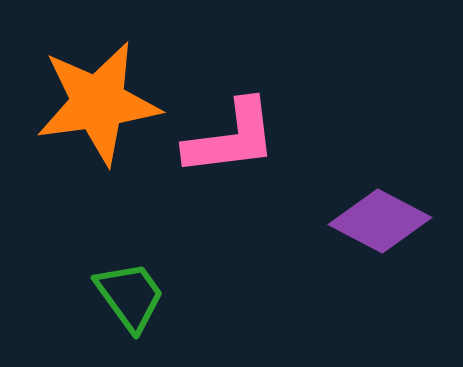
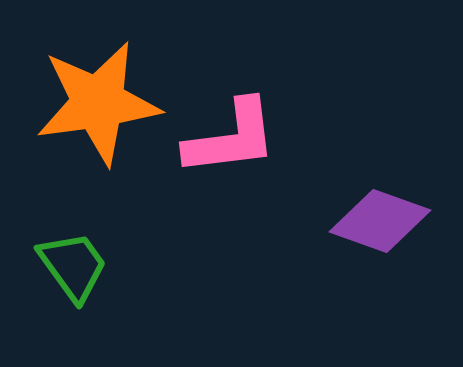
purple diamond: rotated 8 degrees counterclockwise
green trapezoid: moved 57 px left, 30 px up
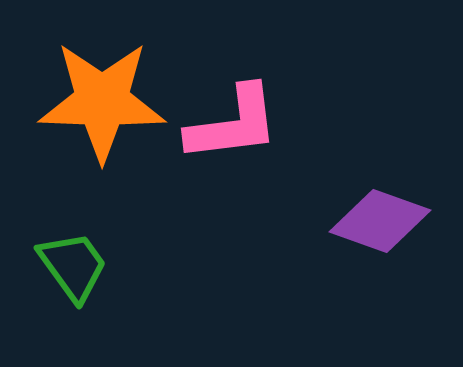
orange star: moved 4 px right, 2 px up; rotated 10 degrees clockwise
pink L-shape: moved 2 px right, 14 px up
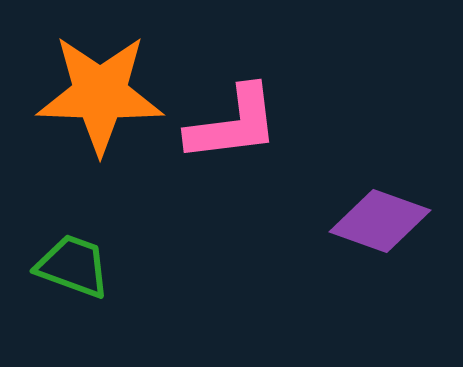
orange star: moved 2 px left, 7 px up
green trapezoid: rotated 34 degrees counterclockwise
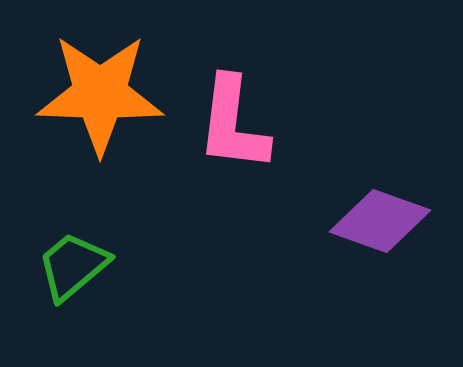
pink L-shape: rotated 104 degrees clockwise
green trapezoid: rotated 60 degrees counterclockwise
